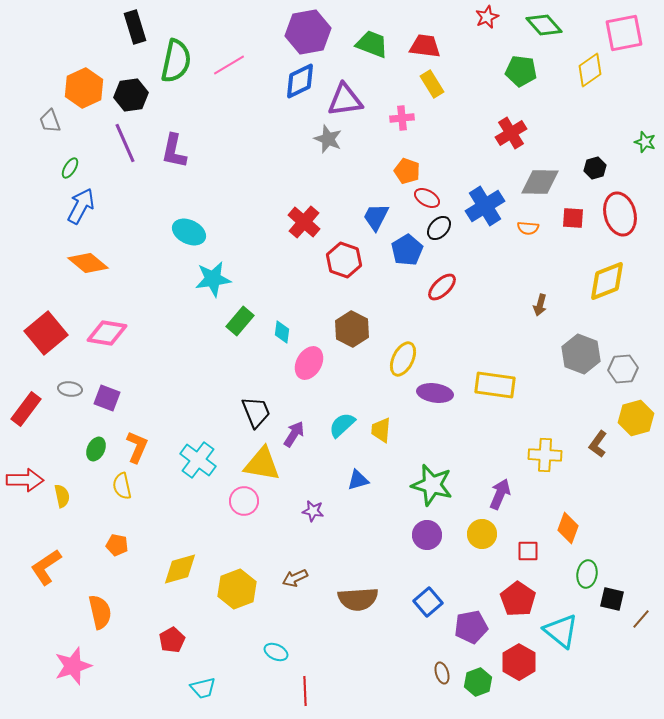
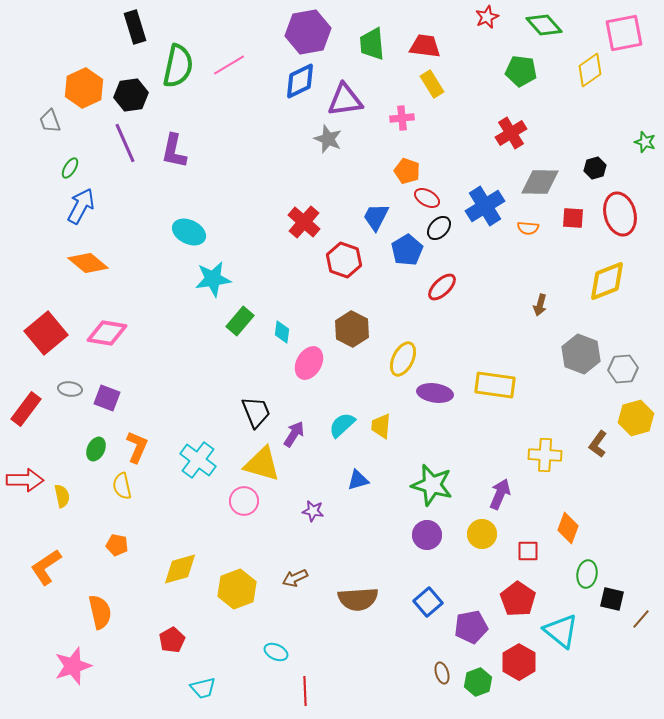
green trapezoid at (372, 44): rotated 116 degrees counterclockwise
green semicircle at (176, 61): moved 2 px right, 5 px down
yellow trapezoid at (381, 430): moved 4 px up
yellow triangle at (262, 464): rotated 6 degrees clockwise
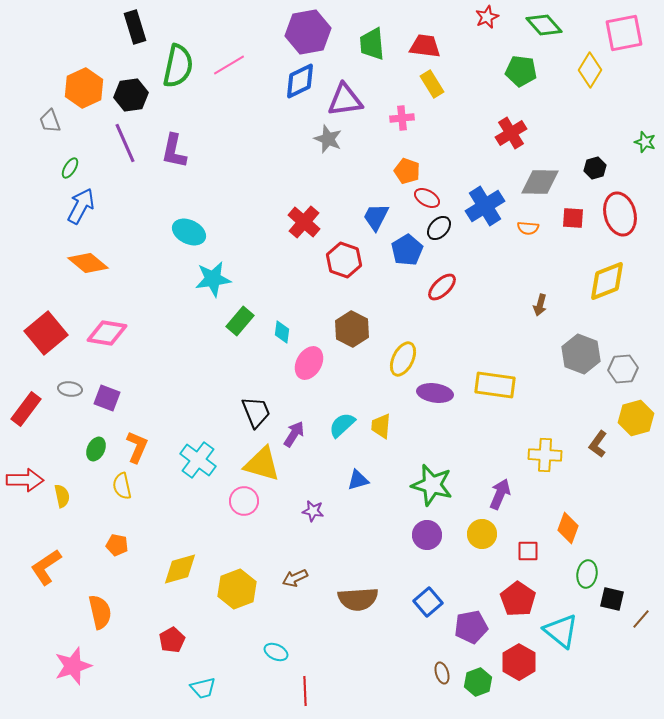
yellow diamond at (590, 70): rotated 24 degrees counterclockwise
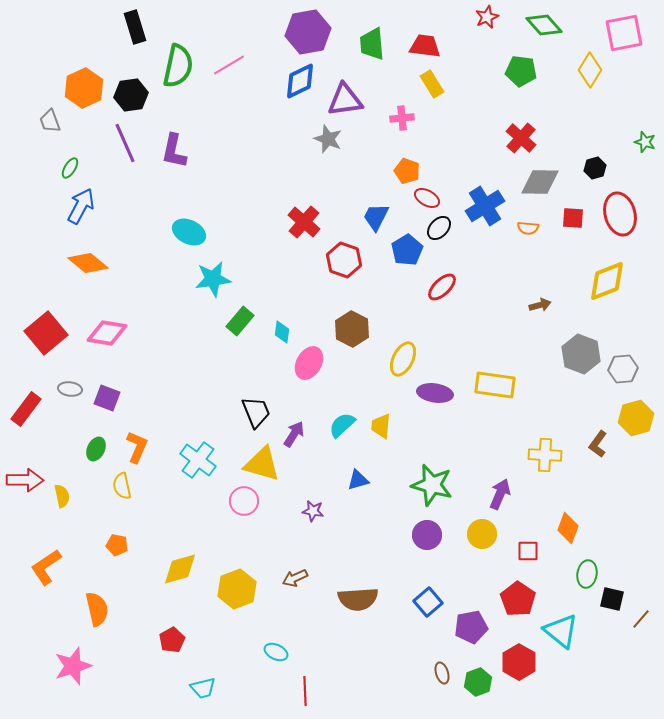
red cross at (511, 133): moved 10 px right, 5 px down; rotated 16 degrees counterclockwise
brown arrow at (540, 305): rotated 120 degrees counterclockwise
orange semicircle at (100, 612): moved 3 px left, 3 px up
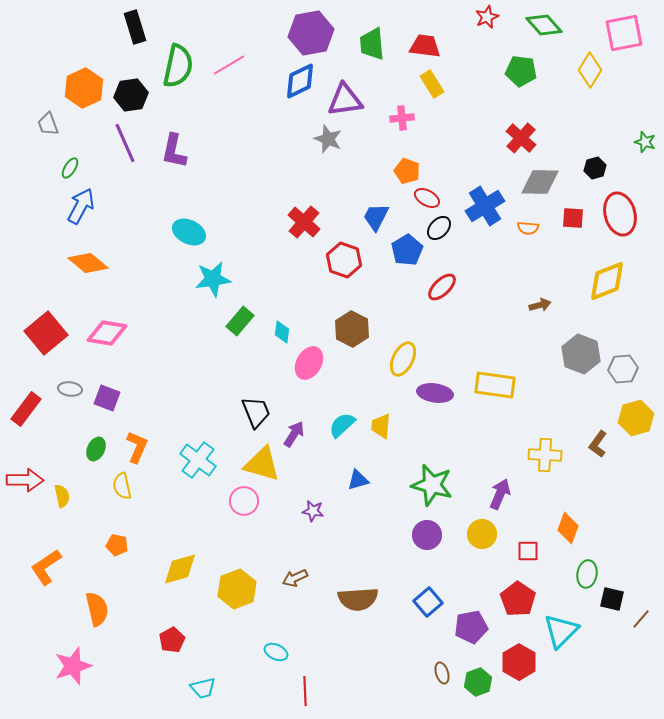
purple hexagon at (308, 32): moved 3 px right, 1 px down
gray trapezoid at (50, 121): moved 2 px left, 3 px down
cyan triangle at (561, 631): rotated 36 degrees clockwise
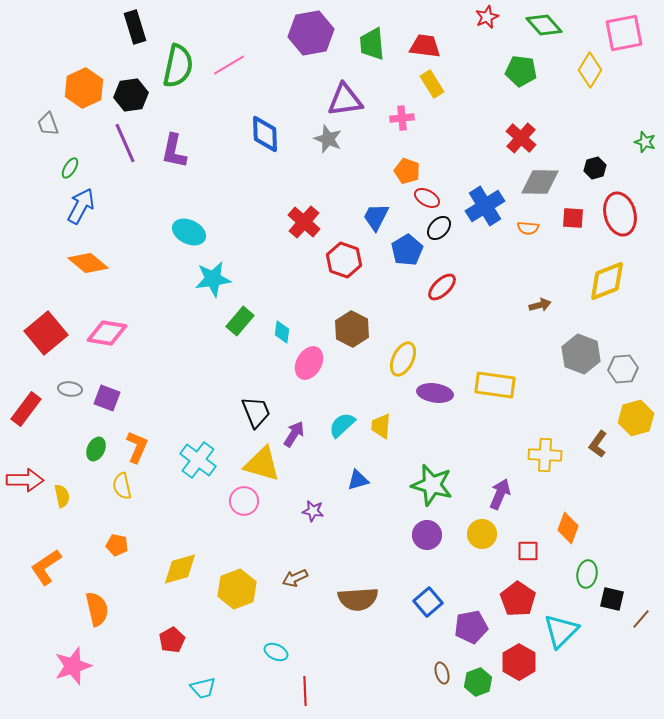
blue diamond at (300, 81): moved 35 px left, 53 px down; rotated 66 degrees counterclockwise
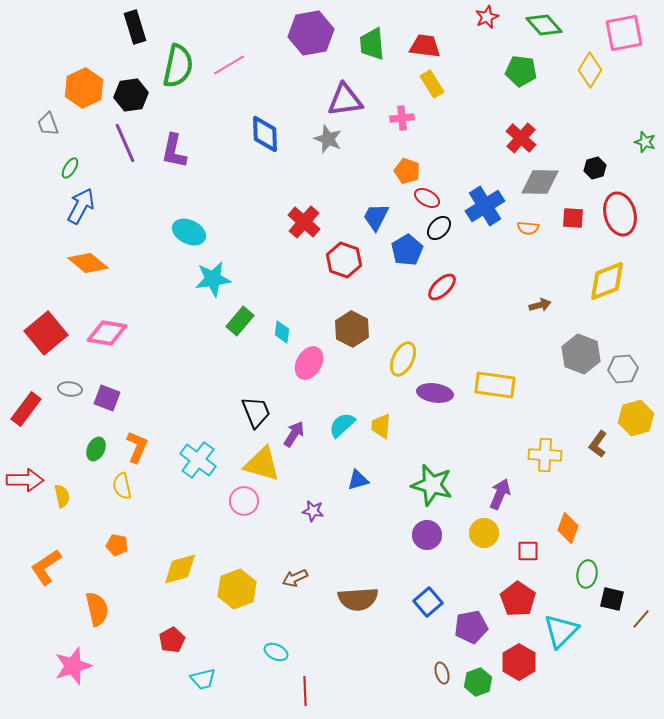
yellow circle at (482, 534): moved 2 px right, 1 px up
cyan trapezoid at (203, 688): moved 9 px up
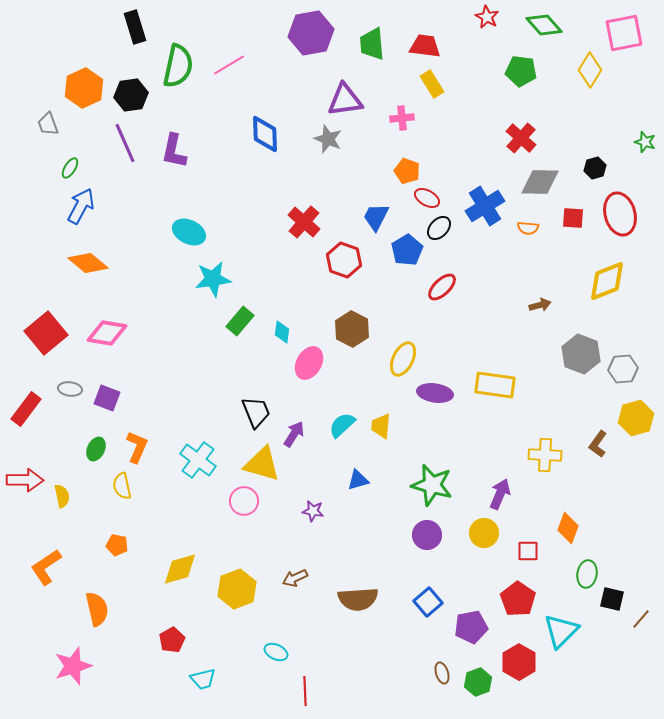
red star at (487, 17): rotated 20 degrees counterclockwise
